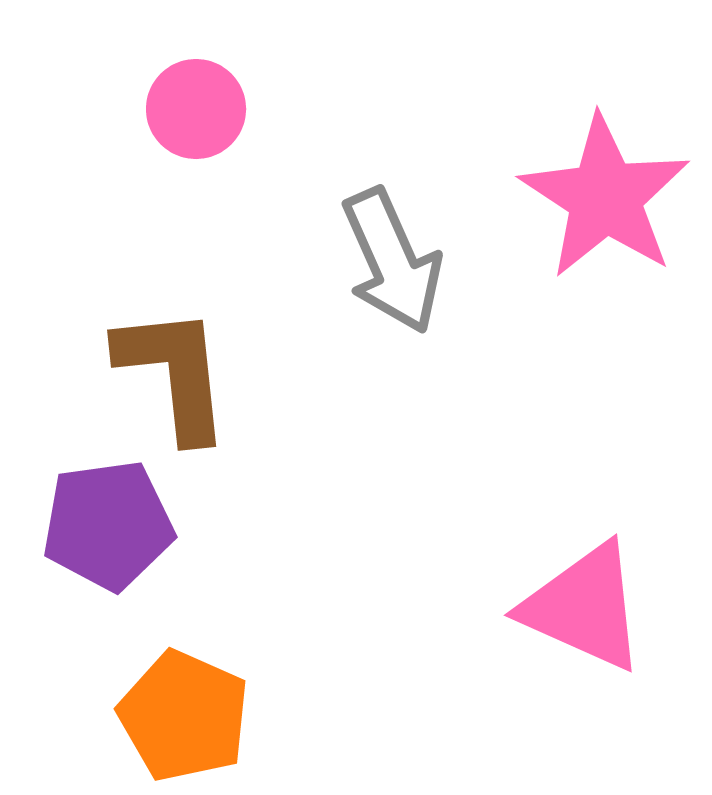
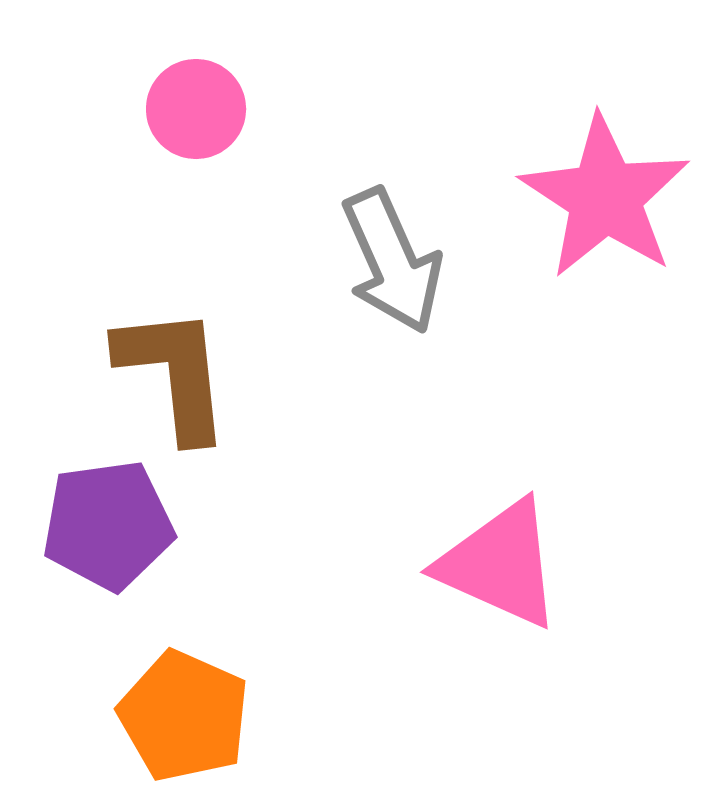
pink triangle: moved 84 px left, 43 px up
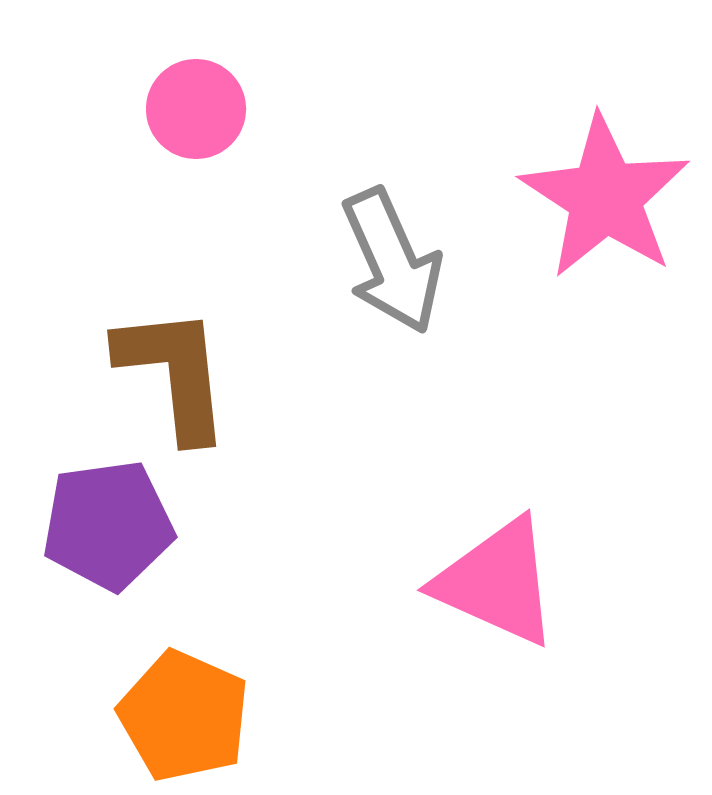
pink triangle: moved 3 px left, 18 px down
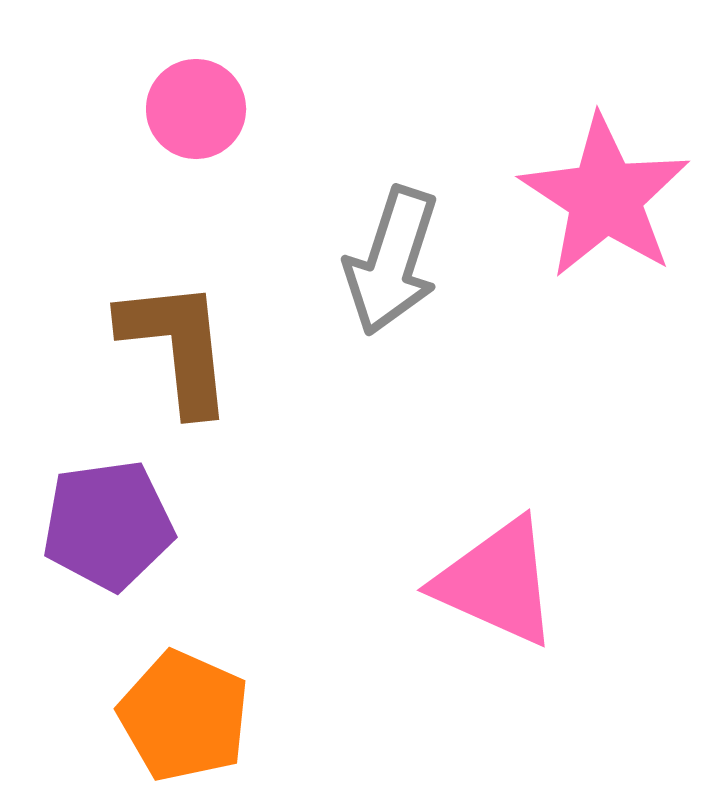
gray arrow: rotated 42 degrees clockwise
brown L-shape: moved 3 px right, 27 px up
